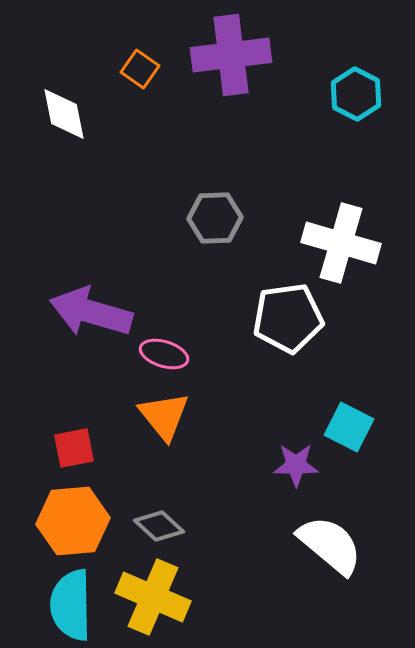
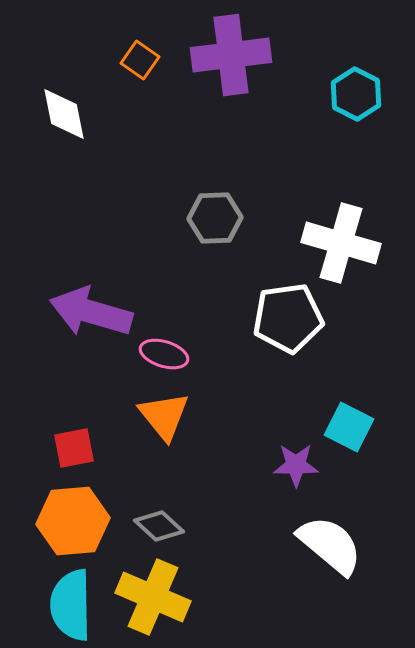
orange square: moved 9 px up
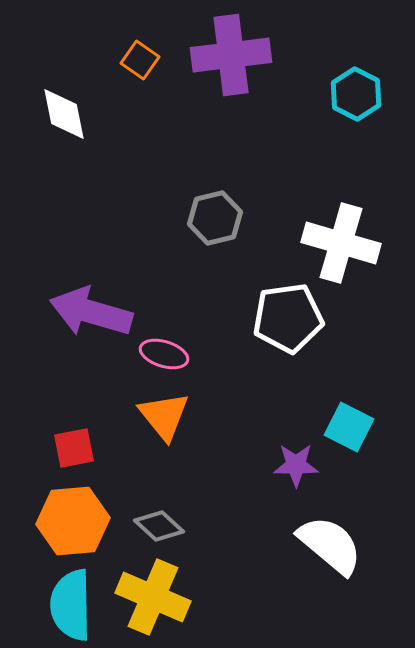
gray hexagon: rotated 12 degrees counterclockwise
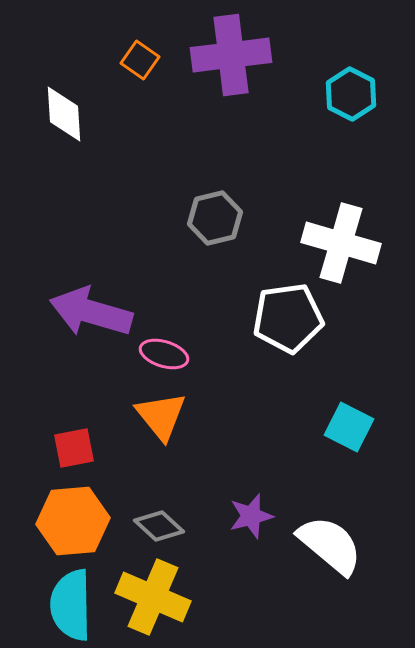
cyan hexagon: moved 5 px left
white diamond: rotated 8 degrees clockwise
orange triangle: moved 3 px left
purple star: moved 45 px left, 51 px down; rotated 15 degrees counterclockwise
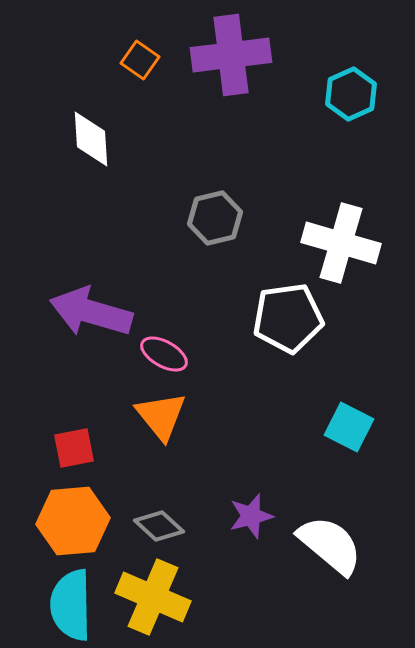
cyan hexagon: rotated 9 degrees clockwise
white diamond: moved 27 px right, 25 px down
pink ellipse: rotated 12 degrees clockwise
